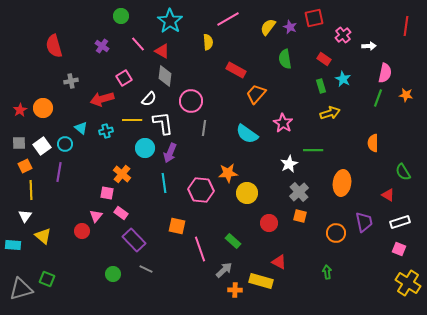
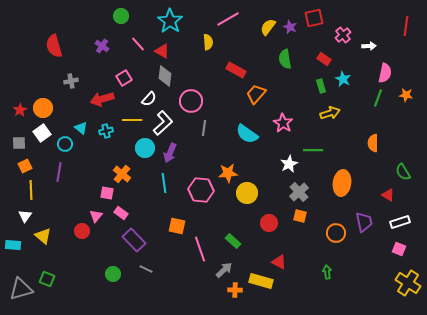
white L-shape at (163, 123): rotated 55 degrees clockwise
white square at (42, 146): moved 13 px up
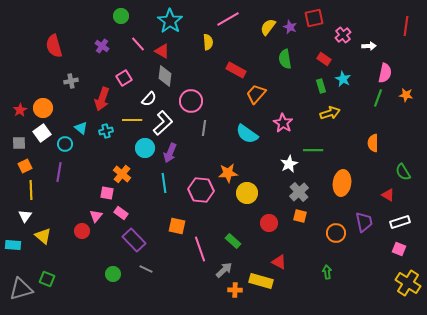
red arrow at (102, 99): rotated 55 degrees counterclockwise
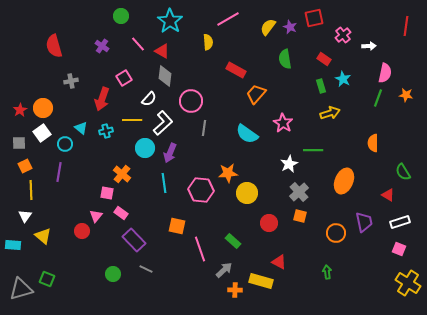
orange ellipse at (342, 183): moved 2 px right, 2 px up; rotated 15 degrees clockwise
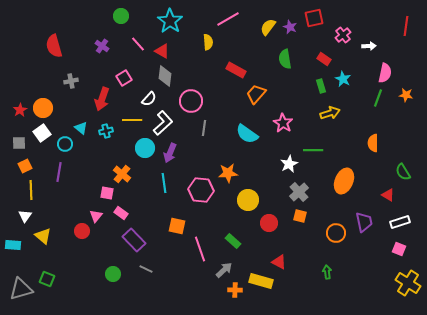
yellow circle at (247, 193): moved 1 px right, 7 px down
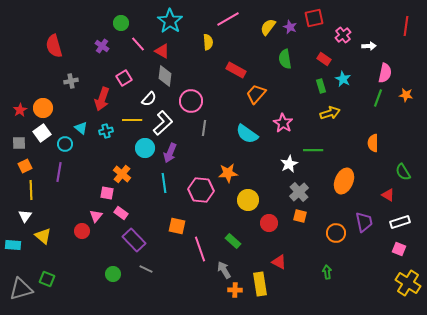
green circle at (121, 16): moved 7 px down
gray arrow at (224, 270): rotated 78 degrees counterclockwise
yellow rectangle at (261, 281): moved 1 px left, 3 px down; rotated 65 degrees clockwise
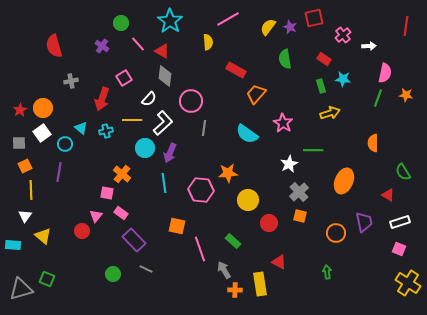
cyan star at (343, 79): rotated 21 degrees counterclockwise
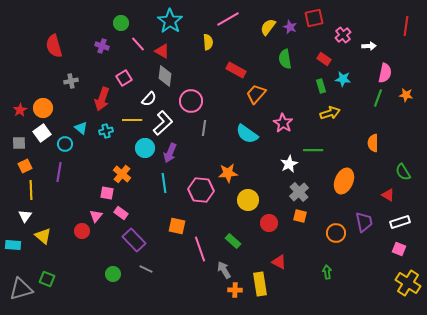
purple cross at (102, 46): rotated 16 degrees counterclockwise
